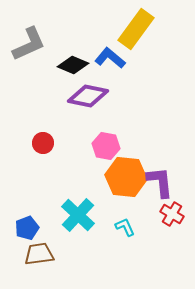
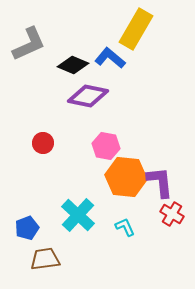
yellow rectangle: rotated 6 degrees counterclockwise
brown trapezoid: moved 6 px right, 5 px down
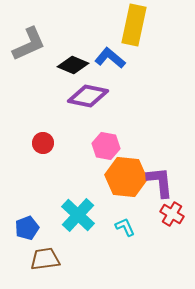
yellow rectangle: moved 2 px left, 4 px up; rotated 18 degrees counterclockwise
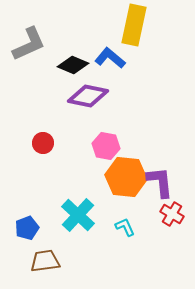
brown trapezoid: moved 2 px down
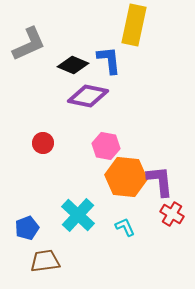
blue L-shape: moved 1 px left, 2 px down; rotated 44 degrees clockwise
purple L-shape: moved 1 px up
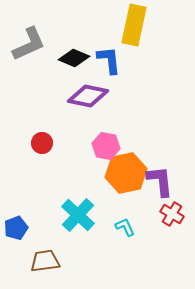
black diamond: moved 1 px right, 7 px up
red circle: moved 1 px left
orange hexagon: moved 4 px up; rotated 18 degrees counterclockwise
blue pentagon: moved 11 px left
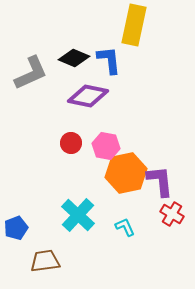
gray L-shape: moved 2 px right, 29 px down
red circle: moved 29 px right
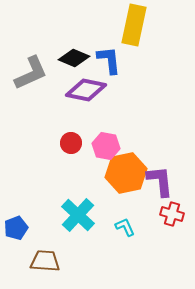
purple diamond: moved 2 px left, 6 px up
red cross: rotated 15 degrees counterclockwise
brown trapezoid: rotated 12 degrees clockwise
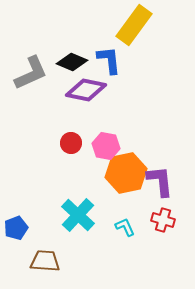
yellow rectangle: rotated 24 degrees clockwise
black diamond: moved 2 px left, 4 px down
red cross: moved 9 px left, 6 px down
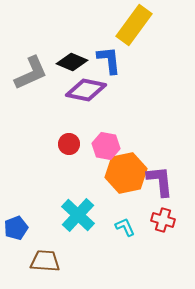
red circle: moved 2 px left, 1 px down
